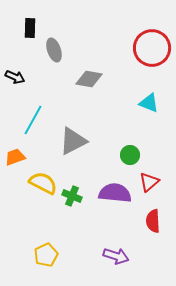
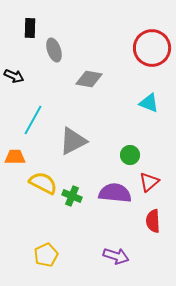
black arrow: moved 1 px left, 1 px up
orange trapezoid: rotated 20 degrees clockwise
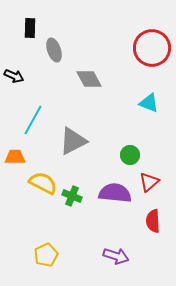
gray diamond: rotated 52 degrees clockwise
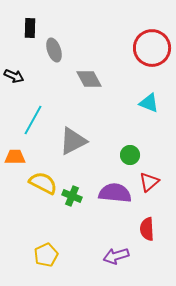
red semicircle: moved 6 px left, 8 px down
purple arrow: rotated 145 degrees clockwise
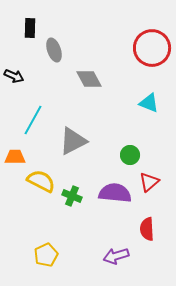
yellow semicircle: moved 2 px left, 2 px up
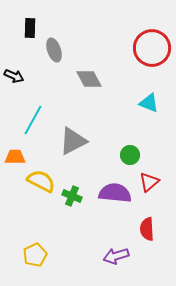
yellow pentagon: moved 11 px left
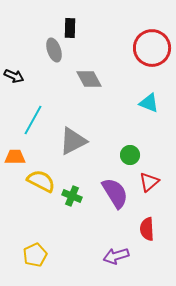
black rectangle: moved 40 px right
purple semicircle: rotated 52 degrees clockwise
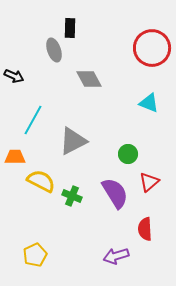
green circle: moved 2 px left, 1 px up
red semicircle: moved 2 px left
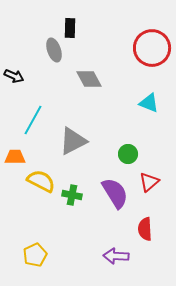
green cross: moved 1 px up; rotated 12 degrees counterclockwise
purple arrow: rotated 20 degrees clockwise
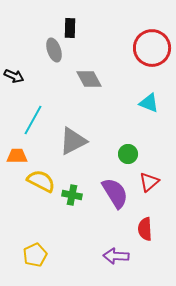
orange trapezoid: moved 2 px right, 1 px up
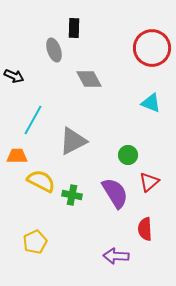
black rectangle: moved 4 px right
cyan triangle: moved 2 px right
green circle: moved 1 px down
yellow pentagon: moved 13 px up
